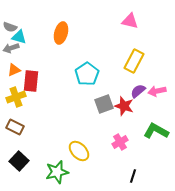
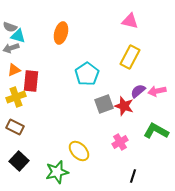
cyan triangle: moved 1 px left, 1 px up
yellow rectangle: moved 4 px left, 4 px up
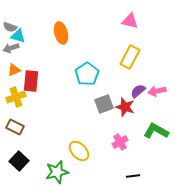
orange ellipse: rotated 30 degrees counterclockwise
red star: moved 1 px right, 1 px down
black line: rotated 64 degrees clockwise
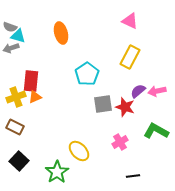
pink triangle: rotated 12 degrees clockwise
orange triangle: moved 21 px right, 27 px down
gray square: moved 1 px left; rotated 12 degrees clockwise
green star: rotated 20 degrees counterclockwise
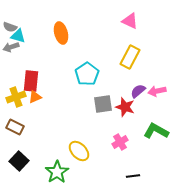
gray arrow: moved 1 px up
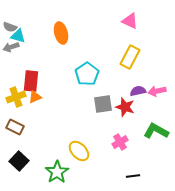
purple semicircle: rotated 28 degrees clockwise
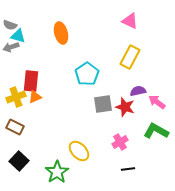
gray semicircle: moved 2 px up
pink arrow: moved 11 px down; rotated 48 degrees clockwise
black line: moved 5 px left, 7 px up
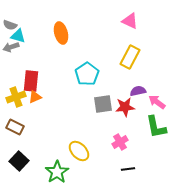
red star: rotated 24 degrees counterclockwise
green L-shape: moved 4 px up; rotated 130 degrees counterclockwise
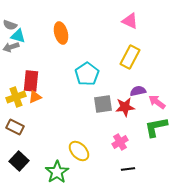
green L-shape: rotated 90 degrees clockwise
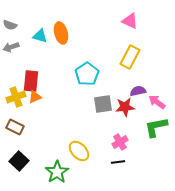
cyan triangle: moved 22 px right
black line: moved 10 px left, 7 px up
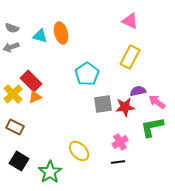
gray semicircle: moved 2 px right, 3 px down
red rectangle: rotated 50 degrees counterclockwise
yellow cross: moved 3 px left, 3 px up; rotated 24 degrees counterclockwise
green L-shape: moved 4 px left
black square: rotated 12 degrees counterclockwise
green star: moved 7 px left
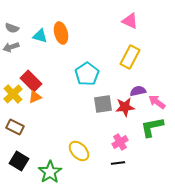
black line: moved 1 px down
